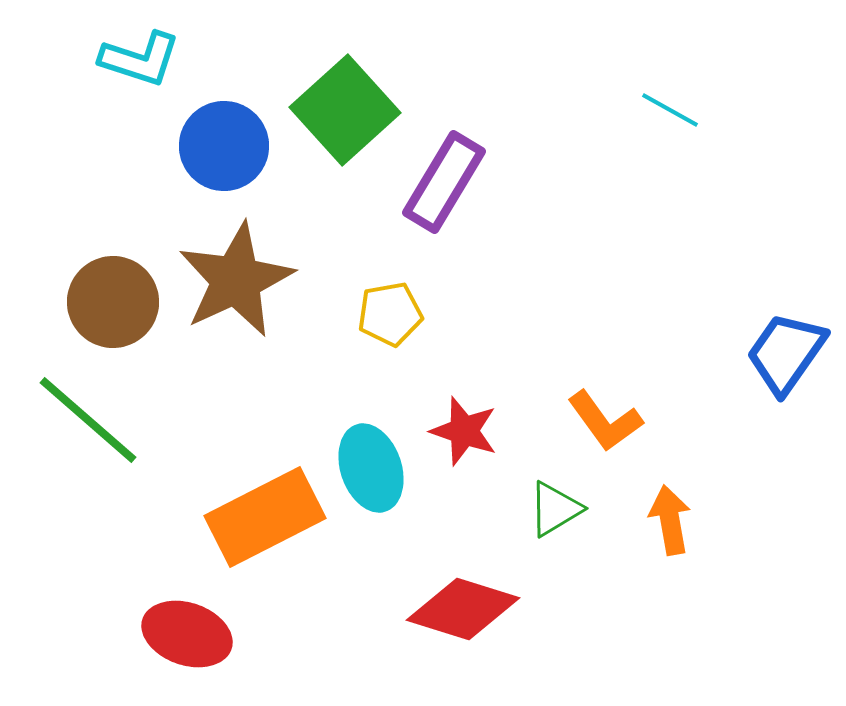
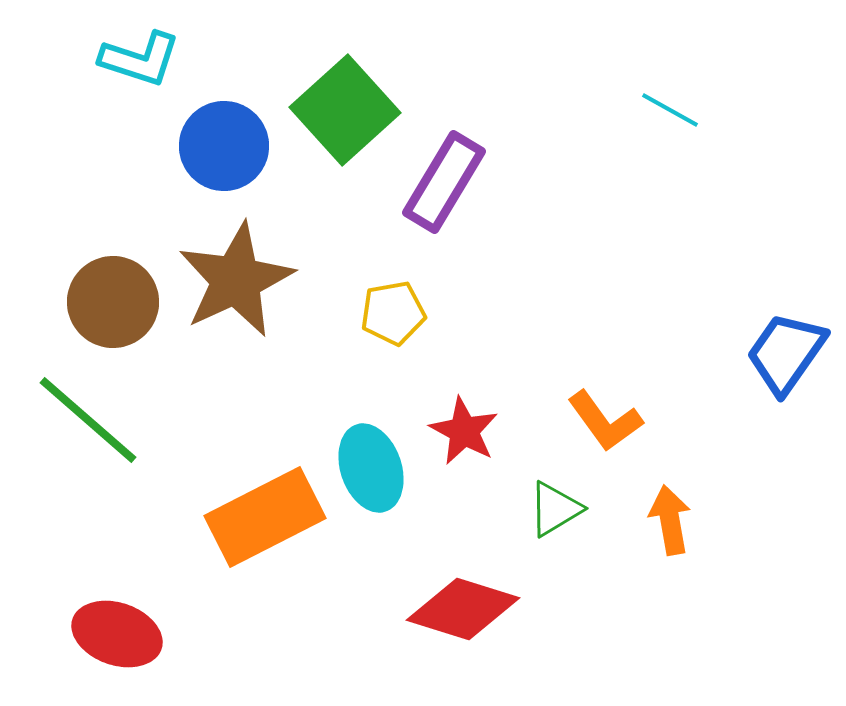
yellow pentagon: moved 3 px right, 1 px up
red star: rotated 10 degrees clockwise
red ellipse: moved 70 px left
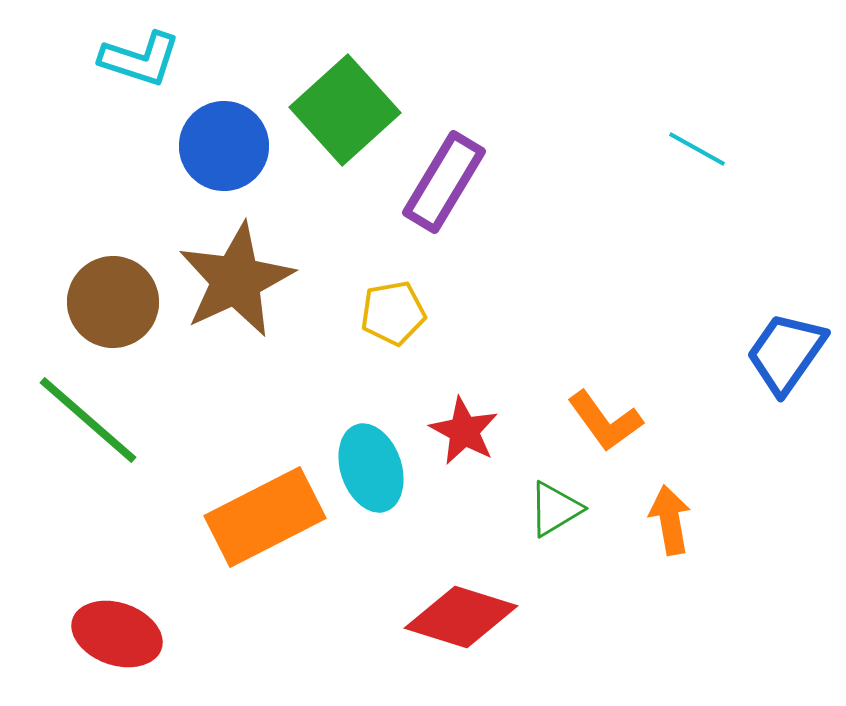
cyan line: moved 27 px right, 39 px down
red diamond: moved 2 px left, 8 px down
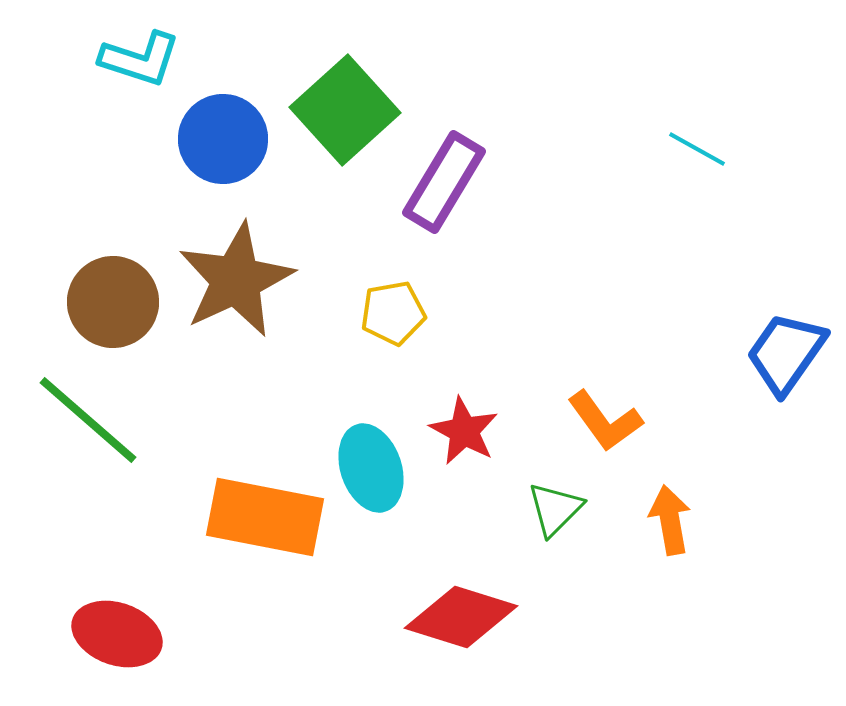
blue circle: moved 1 px left, 7 px up
green triangle: rotated 14 degrees counterclockwise
orange rectangle: rotated 38 degrees clockwise
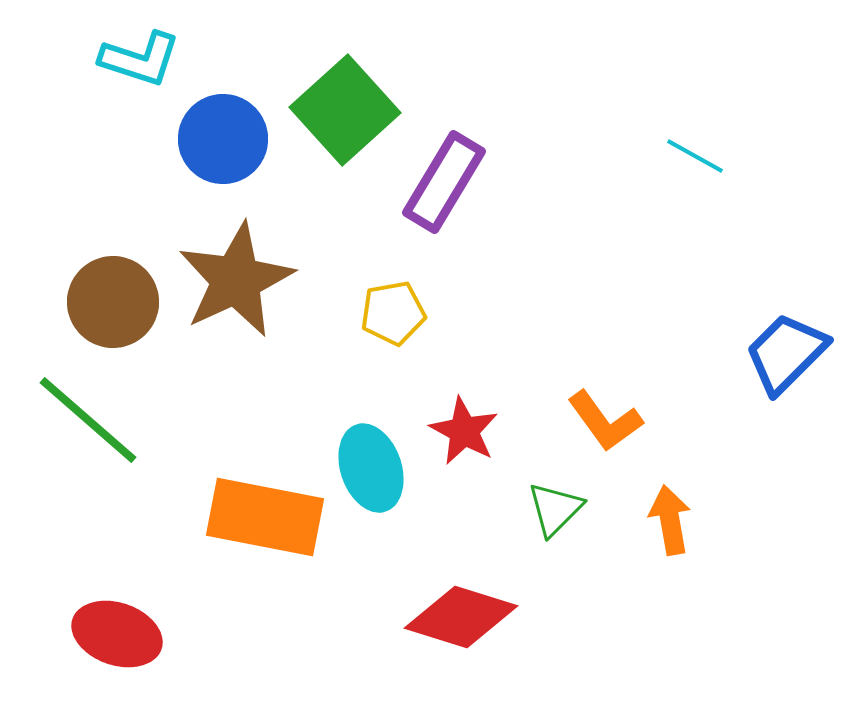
cyan line: moved 2 px left, 7 px down
blue trapezoid: rotated 10 degrees clockwise
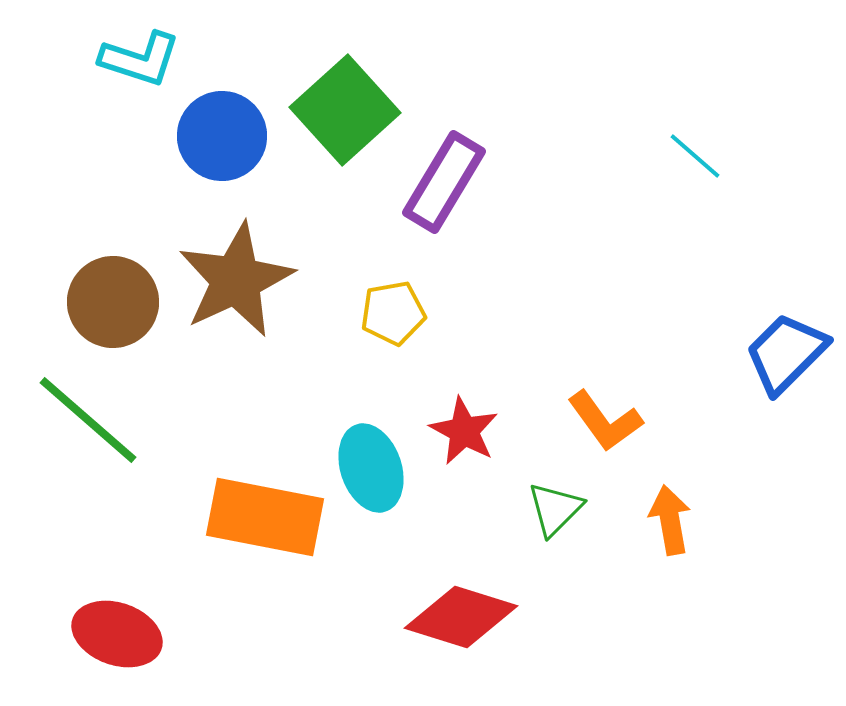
blue circle: moved 1 px left, 3 px up
cyan line: rotated 12 degrees clockwise
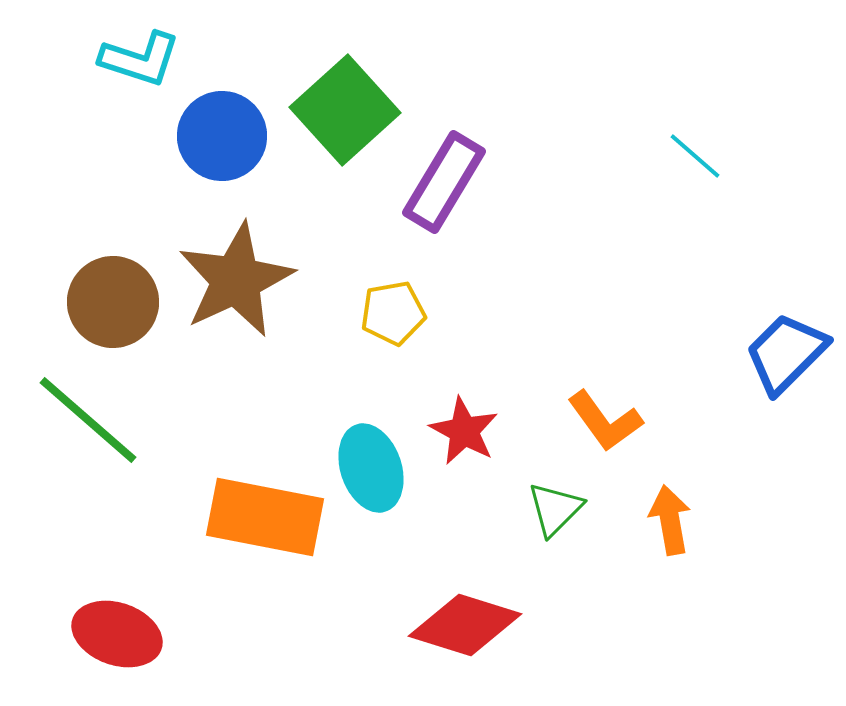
red diamond: moved 4 px right, 8 px down
